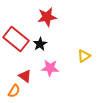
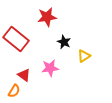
black star: moved 24 px right, 2 px up; rotated 16 degrees counterclockwise
pink star: rotated 12 degrees counterclockwise
red triangle: moved 1 px left, 1 px up
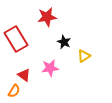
red rectangle: rotated 20 degrees clockwise
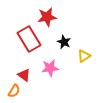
red rectangle: moved 13 px right
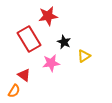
red star: moved 1 px right, 1 px up
pink star: moved 1 px right, 5 px up
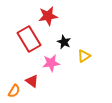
red triangle: moved 8 px right, 6 px down
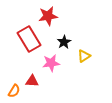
black star: rotated 16 degrees clockwise
red triangle: rotated 32 degrees counterclockwise
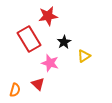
pink star: moved 1 px left; rotated 24 degrees clockwise
red triangle: moved 6 px right, 3 px down; rotated 40 degrees clockwise
orange semicircle: moved 1 px right, 1 px up; rotated 16 degrees counterclockwise
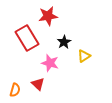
red rectangle: moved 2 px left, 1 px up
